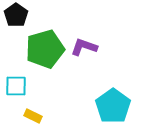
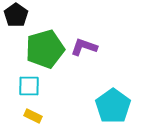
cyan square: moved 13 px right
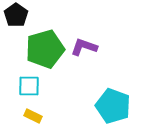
cyan pentagon: rotated 16 degrees counterclockwise
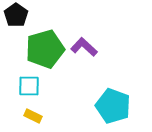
purple L-shape: rotated 24 degrees clockwise
